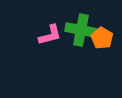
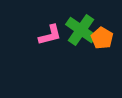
green cross: rotated 24 degrees clockwise
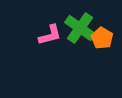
green cross: moved 1 px left, 2 px up
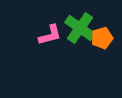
orange pentagon: rotated 25 degrees clockwise
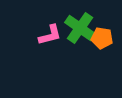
orange pentagon: rotated 25 degrees clockwise
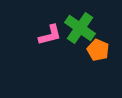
orange pentagon: moved 4 px left, 12 px down; rotated 15 degrees clockwise
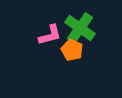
orange pentagon: moved 26 px left
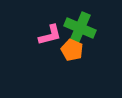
green cross: rotated 12 degrees counterclockwise
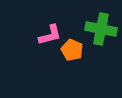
green cross: moved 21 px right, 1 px down; rotated 12 degrees counterclockwise
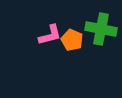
orange pentagon: moved 10 px up
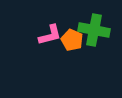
green cross: moved 7 px left, 1 px down
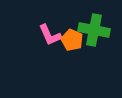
pink L-shape: rotated 80 degrees clockwise
